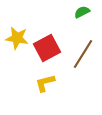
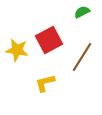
yellow star: moved 12 px down
red square: moved 2 px right, 8 px up
brown line: moved 1 px left, 3 px down
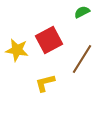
brown line: moved 2 px down
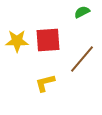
red square: moved 1 px left; rotated 24 degrees clockwise
yellow star: moved 9 px up; rotated 10 degrees counterclockwise
brown line: rotated 8 degrees clockwise
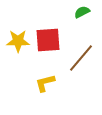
yellow star: moved 1 px right
brown line: moved 1 px left, 1 px up
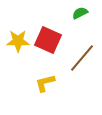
green semicircle: moved 2 px left, 1 px down
red square: rotated 28 degrees clockwise
brown line: moved 1 px right
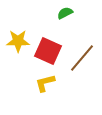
green semicircle: moved 15 px left
red square: moved 11 px down
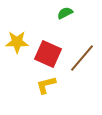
yellow star: moved 1 px left, 1 px down
red square: moved 3 px down
yellow L-shape: moved 1 px right, 2 px down
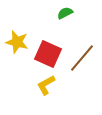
yellow star: rotated 15 degrees clockwise
yellow L-shape: rotated 15 degrees counterclockwise
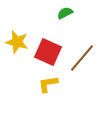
red square: moved 2 px up
yellow L-shape: moved 2 px right, 1 px up; rotated 20 degrees clockwise
